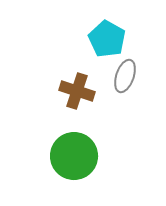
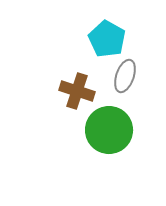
green circle: moved 35 px right, 26 px up
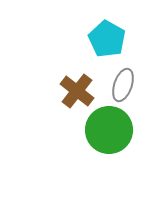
gray ellipse: moved 2 px left, 9 px down
brown cross: rotated 20 degrees clockwise
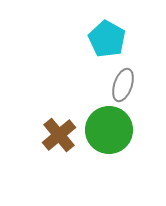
brown cross: moved 18 px left, 44 px down; rotated 12 degrees clockwise
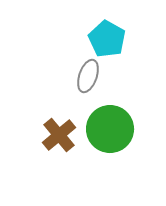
gray ellipse: moved 35 px left, 9 px up
green circle: moved 1 px right, 1 px up
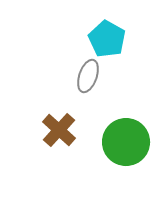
green circle: moved 16 px right, 13 px down
brown cross: moved 5 px up; rotated 8 degrees counterclockwise
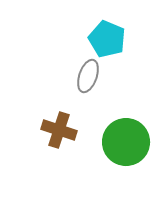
cyan pentagon: rotated 6 degrees counterclockwise
brown cross: rotated 24 degrees counterclockwise
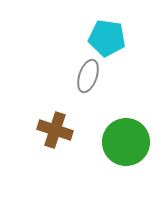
cyan pentagon: moved 1 px up; rotated 15 degrees counterclockwise
brown cross: moved 4 px left
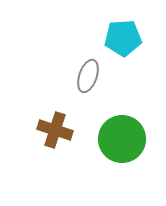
cyan pentagon: moved 16 px right; rotated 12 degrees counterclockwise
green circle: moved 4 px left, 3 px up
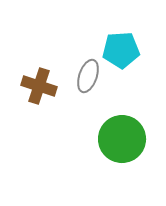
cyan pentagon: moved 2 px left, 12 px down
brown cross: moved 16 px left, 44 px up
